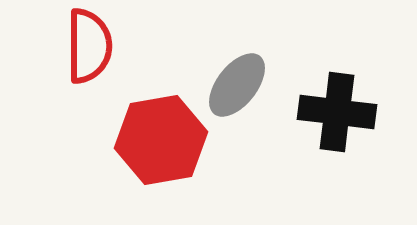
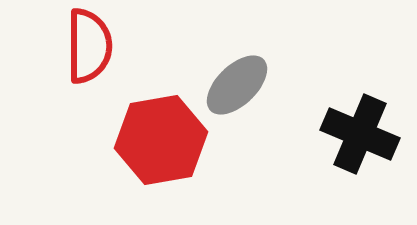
gray ellipse: rotated 8 degrees clockwise
black cross: moved 23 px right, 22 px down; rotated 16 degrees clockwise
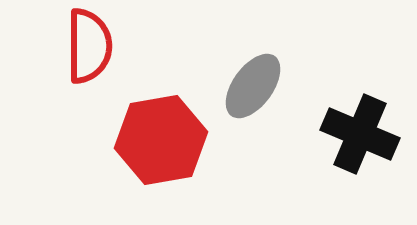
gray ellipse: moved 16 px right, 1 px down; rotated 10 degrees counterclockwise
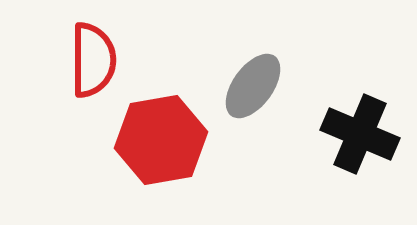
red semicircle: moved 4 px right, 14 px down
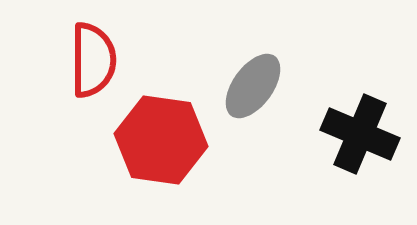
red hexagon: rotated 18 degrees clockwise
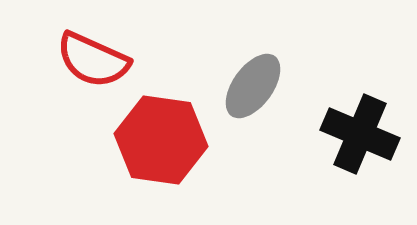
red semicircle: rotated 114 degrees clockwise
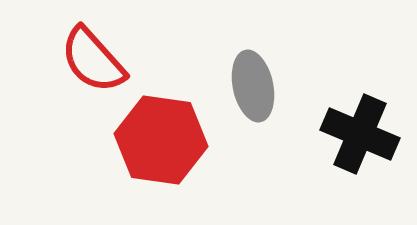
red semicircle: rotated 24 degrees clockwise
gray ellipse: rotated 48 degrees counterclockwise
